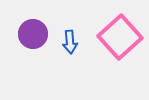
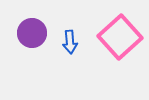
purple circle: moved 1 px left, 1 px up
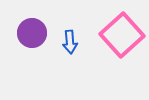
pink square: moved 2 px right, 2 px up
